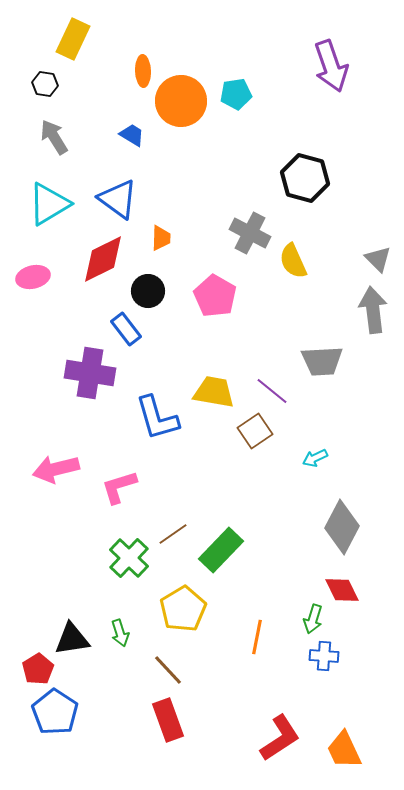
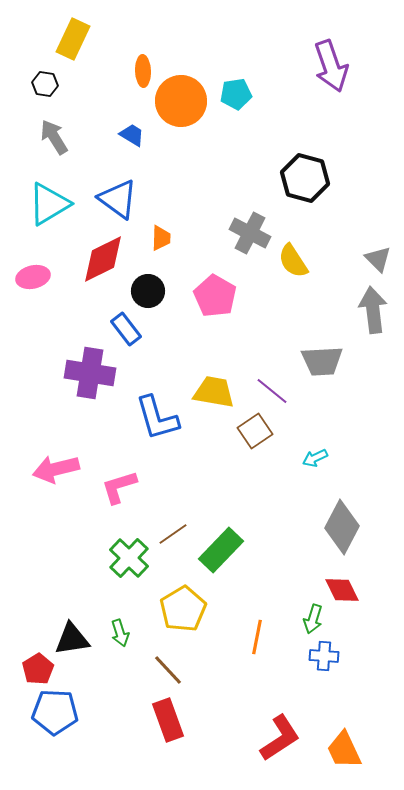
yellow semicircle at (293, 261): rotated 9 degrees counterclockwise
blue pentagon at (55, 712): rotated 30 degrees counterclockwise
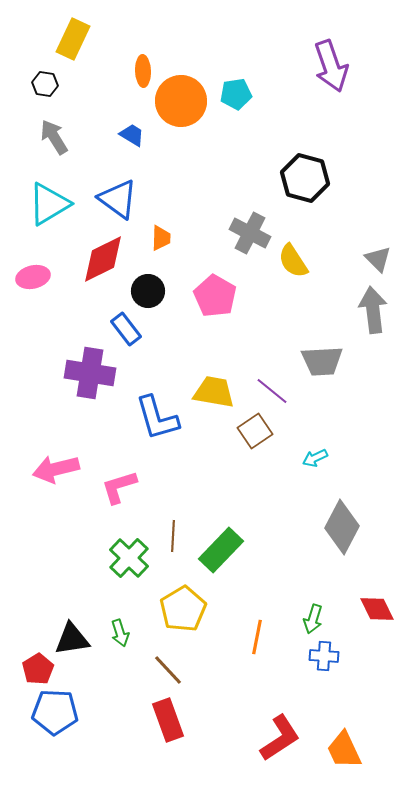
brown line at (173, 534): moved 2 px down; rotated 52 degrees counterclockwise
red diamond at (342, 590): moved 35 px right, 19 px down
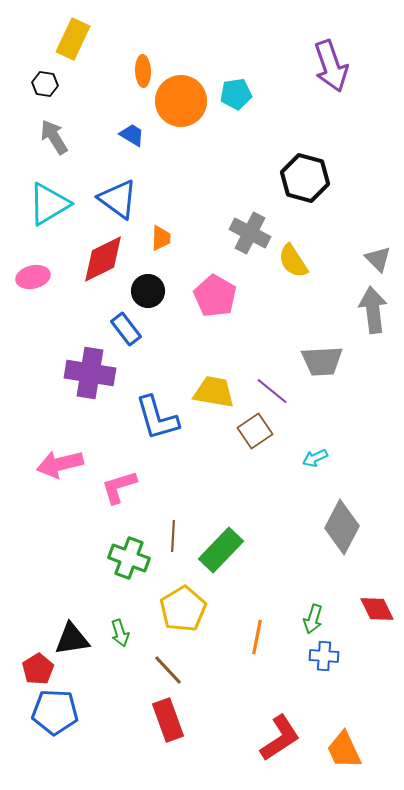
pink arrow at (56, 469): moved 4 px right, 5 px up
green cross at (129, 558): rotated 24 degrees counterclockwise
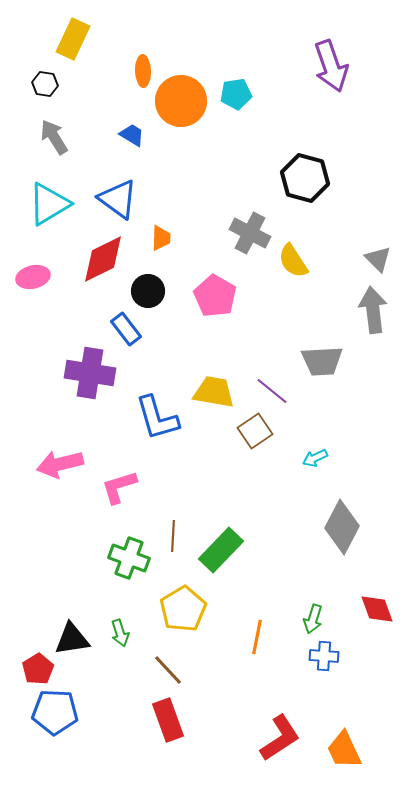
red diamond at (377, 609): rotated 6 degrees clockwise
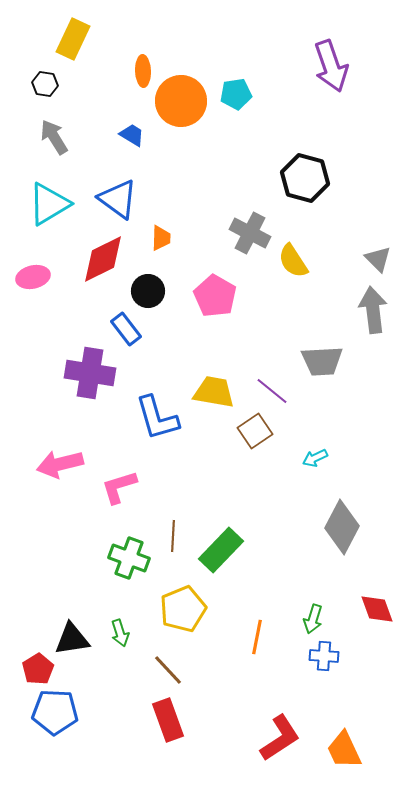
yellow pentagon at (183, 609): rotated 9 degrees clockwise
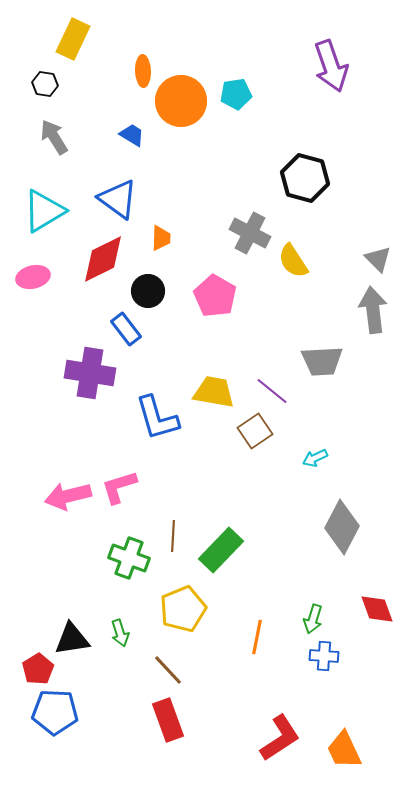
cyan triangle at (49, 204): moved 5 px left, 7 px down
pink arrow at (60, 464): moved 8 px right, 32 px down
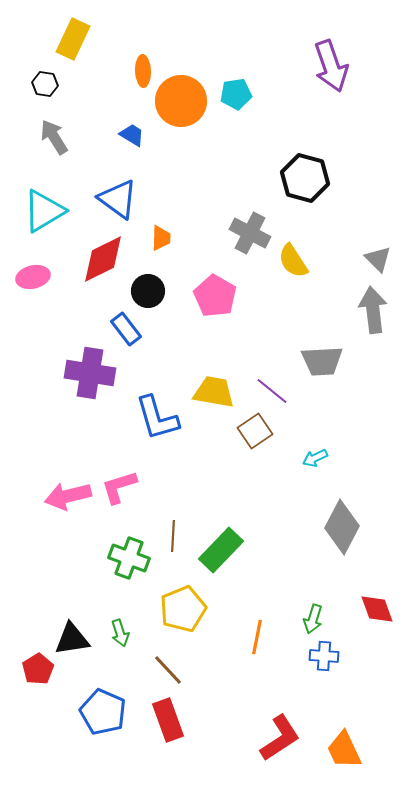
blue pentagon at (55, 712): moved 48 px right; rotated 21 degrees clockwise
